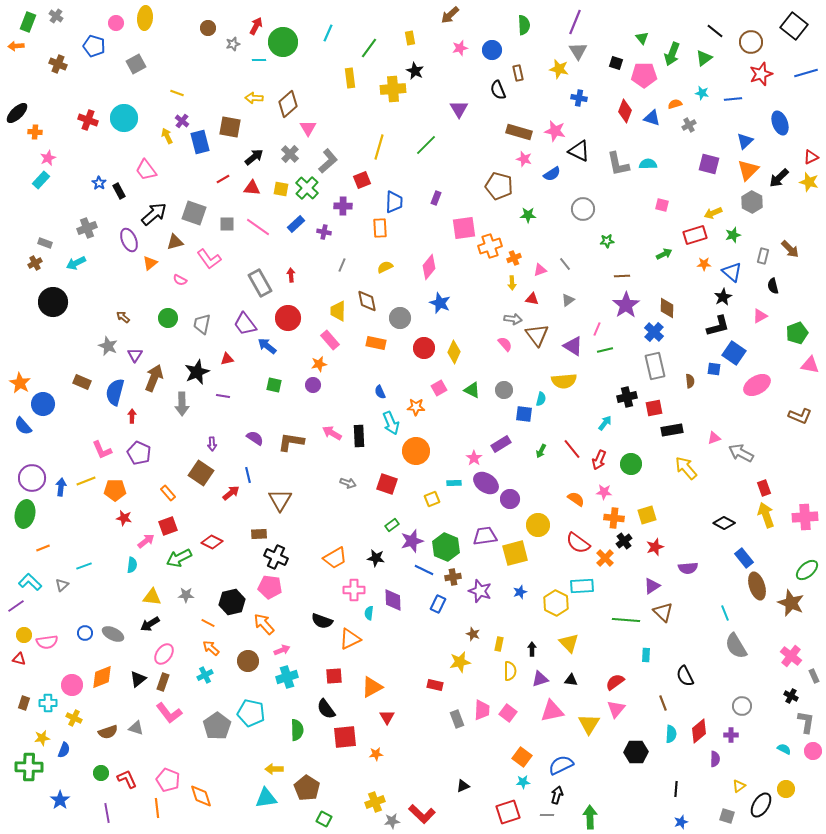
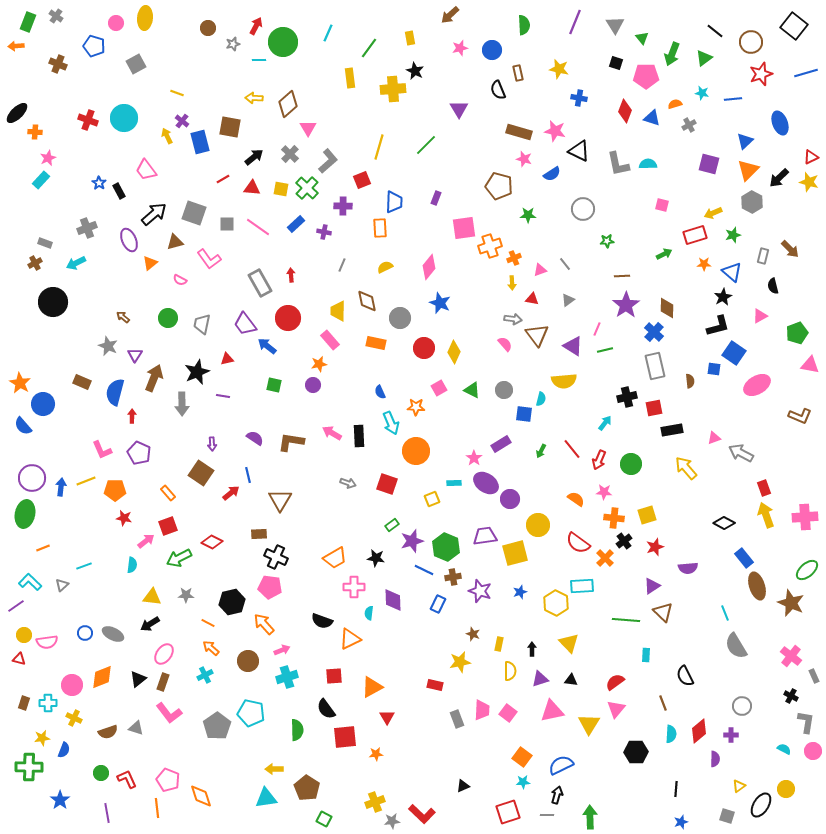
gray triangle at (578, 51): moved 37 px right, 26 px up
pink pentagon at (644, 75): moved 2 px right, 1 px down
pink cross at (354, 590): moved 3 px up
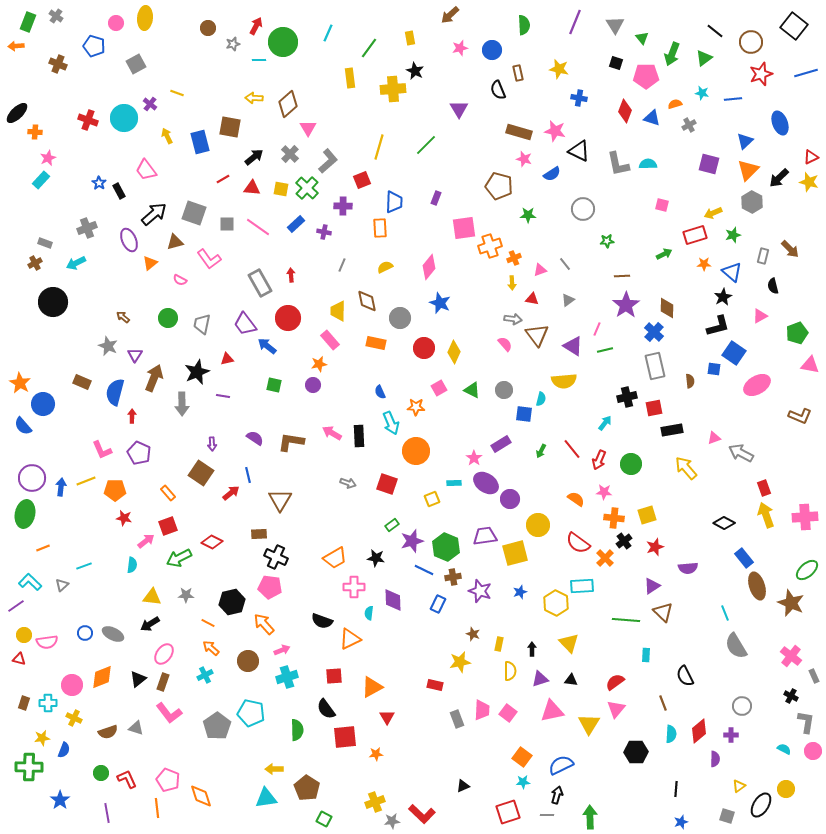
purple cross at (182, 121): moved 32 px left, 17 px up
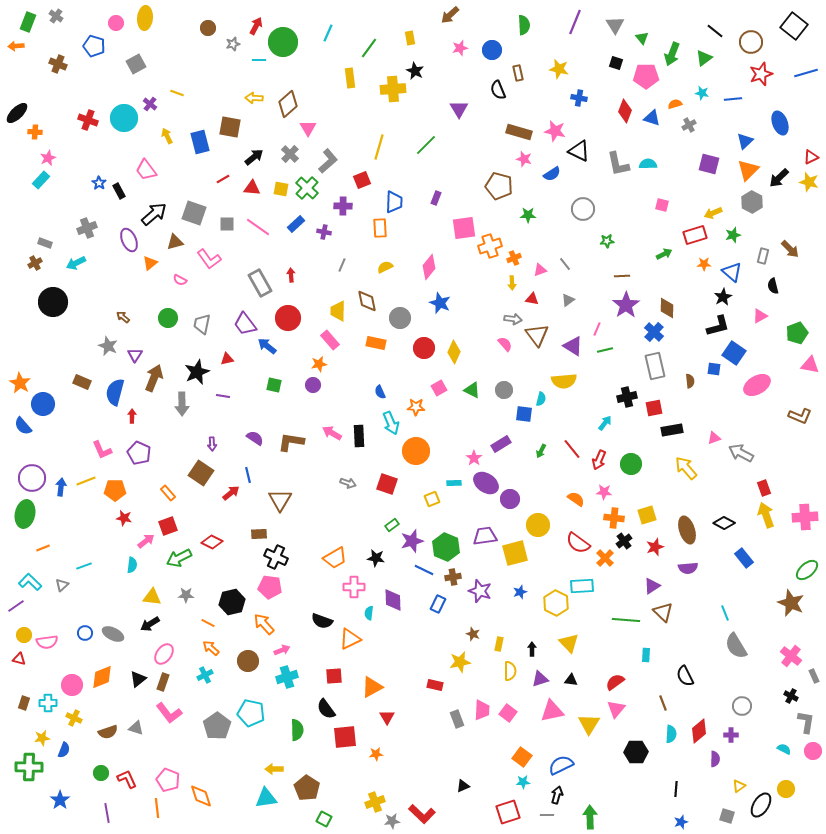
brown ellipse at (757, 586): moved 70 px left, 56 px up
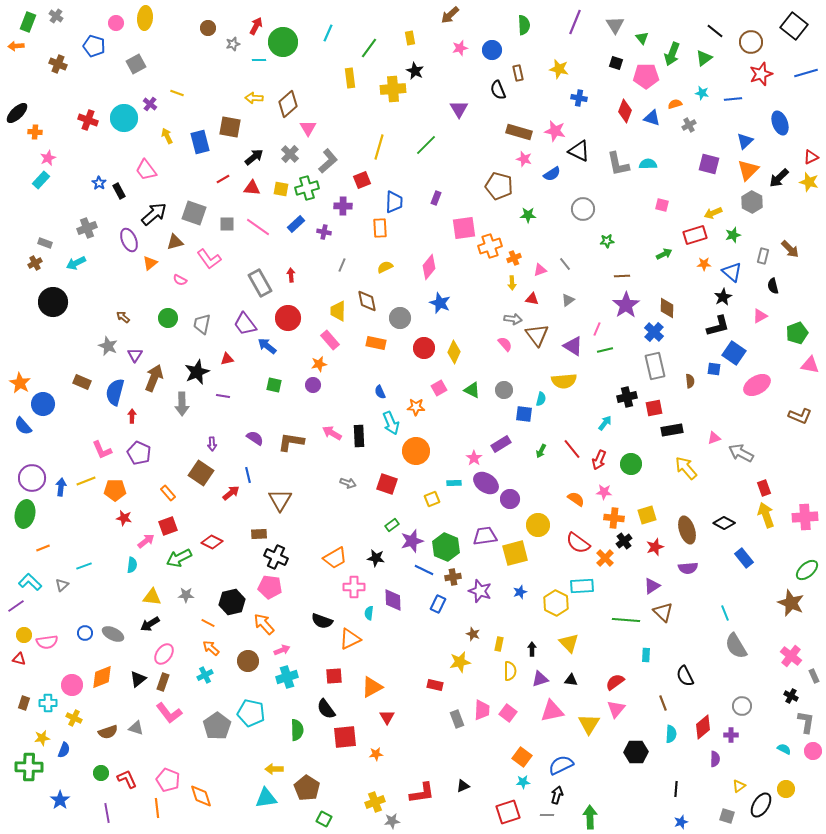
green cross at (307, 188): rotated 30 degrees clockwise
red diamond at (699, 731): moved 4 px right, 4 px up
red L-shape at (422, 814): moved 21 px up; rotated 52 degrees counterclockwise
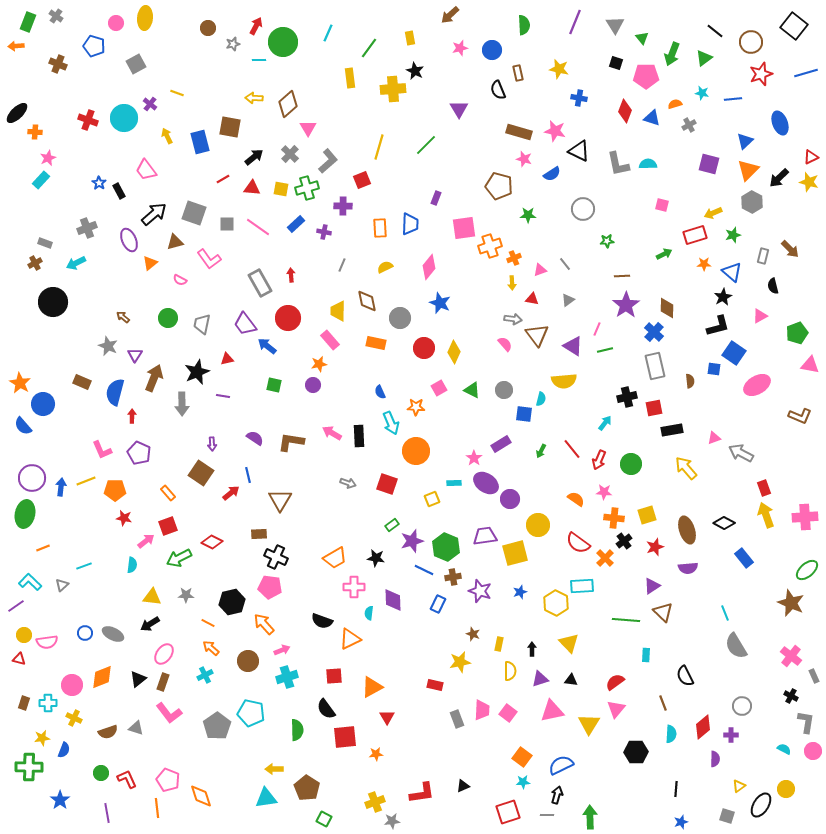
blue trapezoid at (394, 202): moved 16 px right, 22 px down
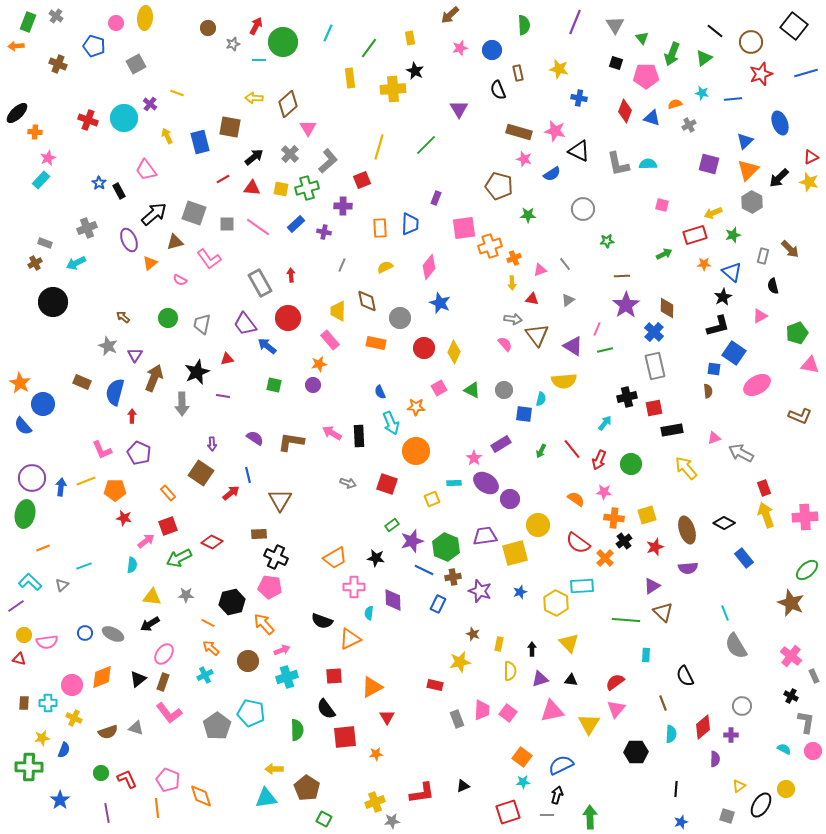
brown semicircle at (690, 381): moved 18 px right, 10 px down
brown rectangle at (24, 703): rotated 16 degrees counterclockwise
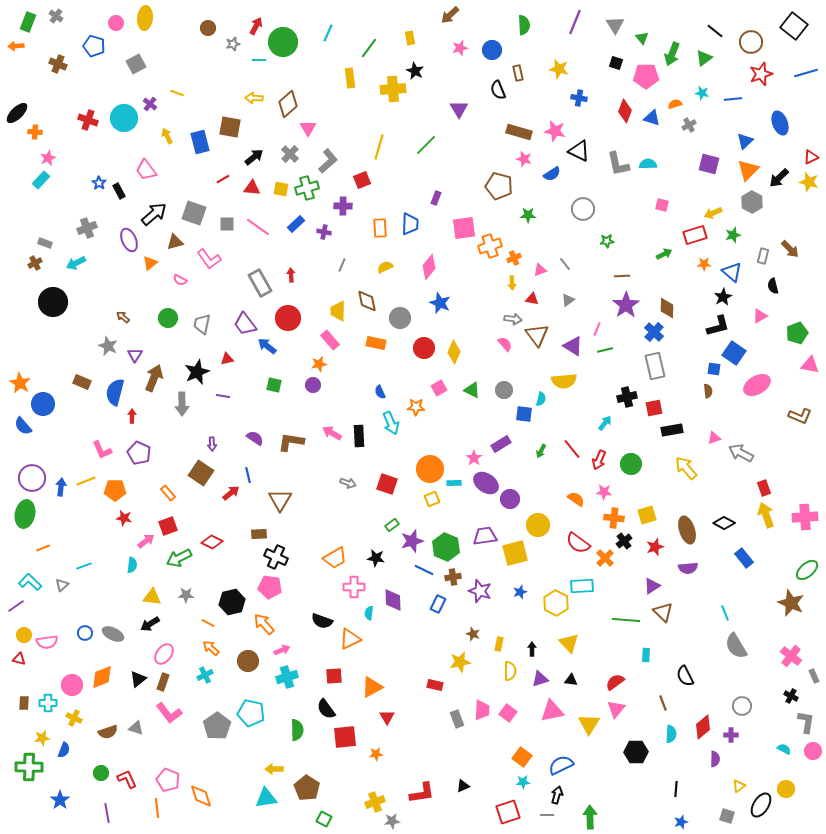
orange circle at (416, 451): moved 14 px right, 18 px down
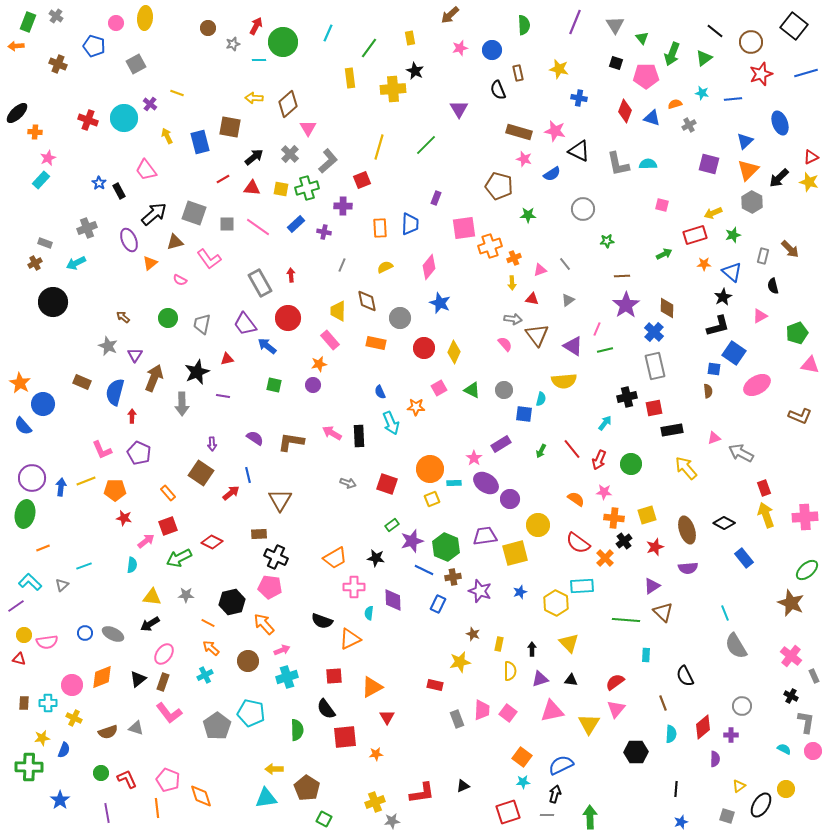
black arrow at (557, 795): moved 2 px left, 1 px up
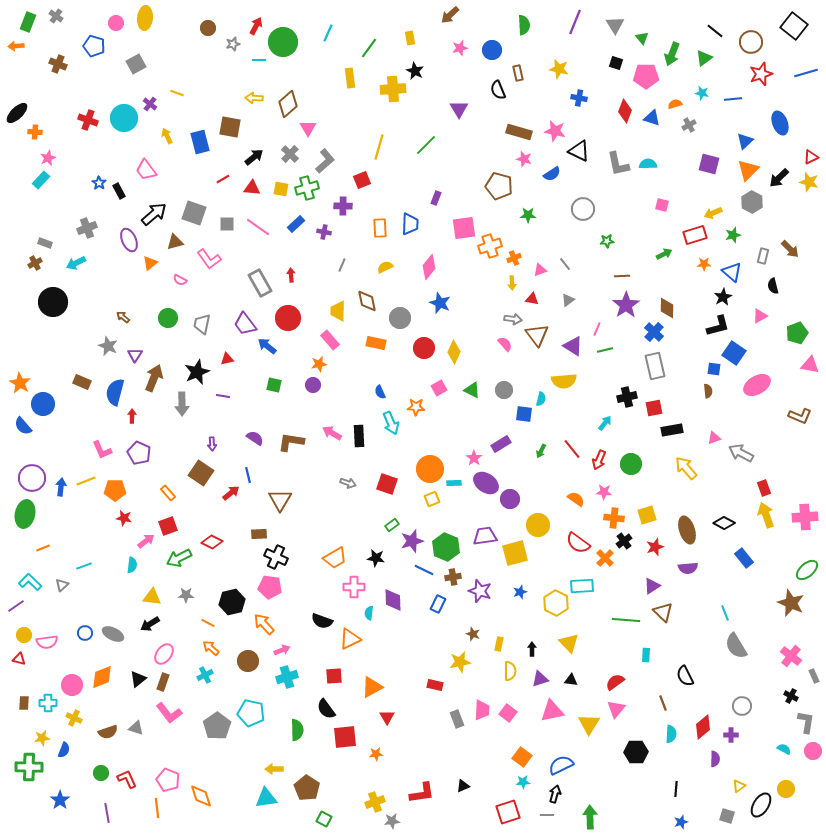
gray L-shape at (328, 161): moved 3 px left
